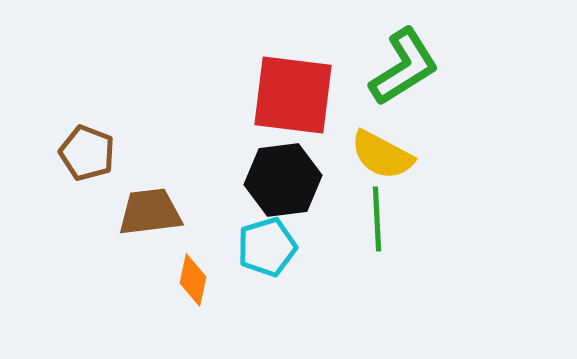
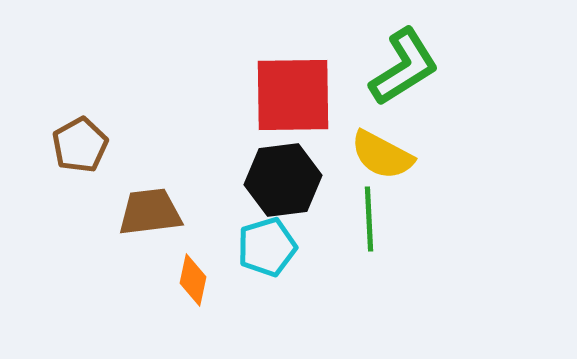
red square: rotated 8 degrees counterclockwise
brown pentagon: moved 7 px left, 8 px up; rotated 22 degrees clockwise
green line: moved 8 px left
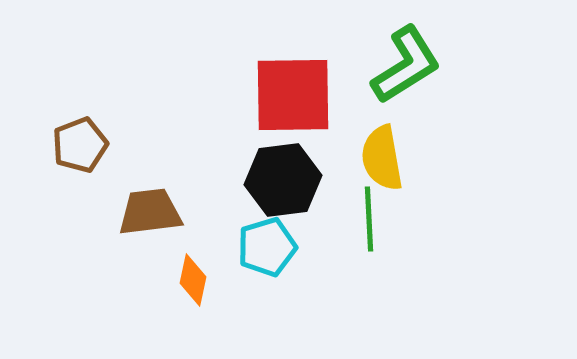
green L-shape: moved 2 px right, 2 px up
brown pentagon: rotated 8 degrees clockwise
yellow semicircle: moved 3 px down; rotated 52 degrees clockwise
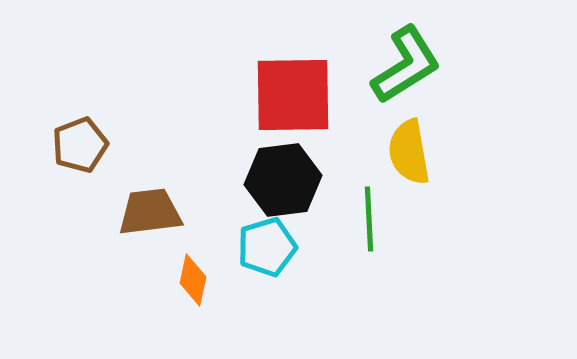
yellow semicircle: moved 27 px right, 6 px up
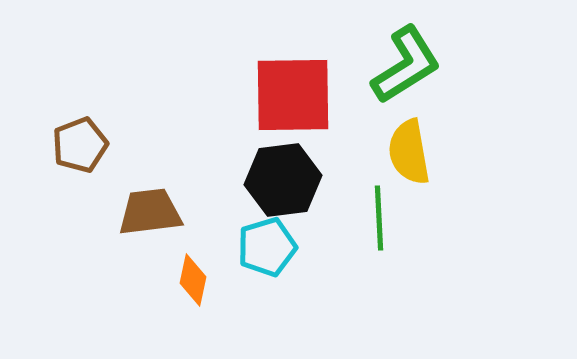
green line: moved 10 px right, 1 px up
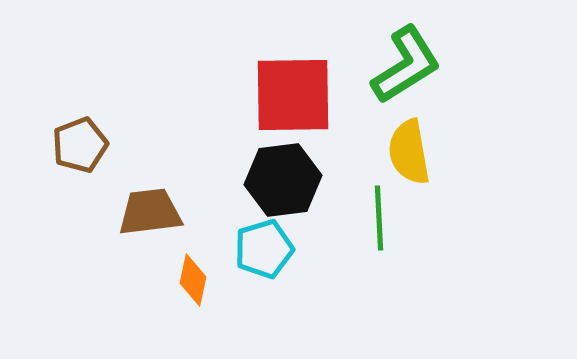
cyan pentagon: moved 3 px left, 2 px down
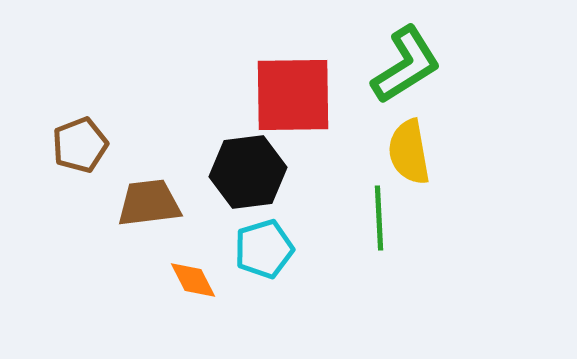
black hexagon: moved 35 px left, 8 px up
brown trapezoid: moved 1 px left, 9 px up
orange diamond: rotated 39 degrees counterclockwise
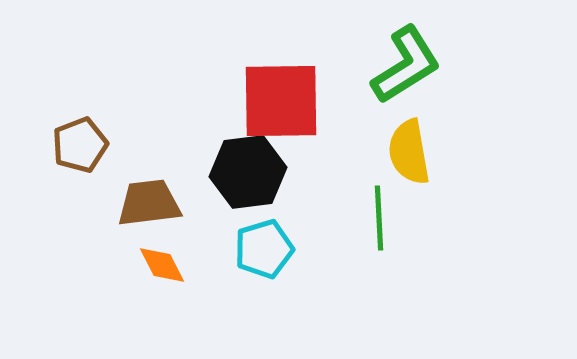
red square: moved 12 px left, 6 px down
orange diamond: moved 31 px left, 15 px up
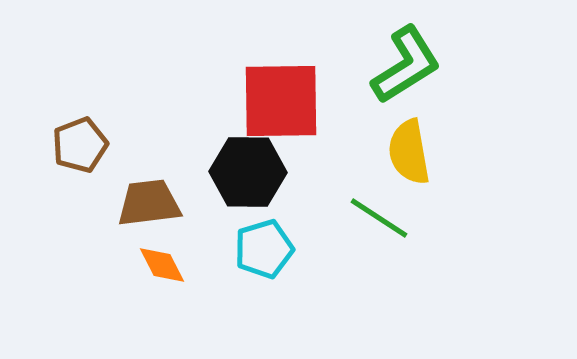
black hexagon: rotated 8 degrees clockwise
green line: rotated 54 degrees counterclockwise
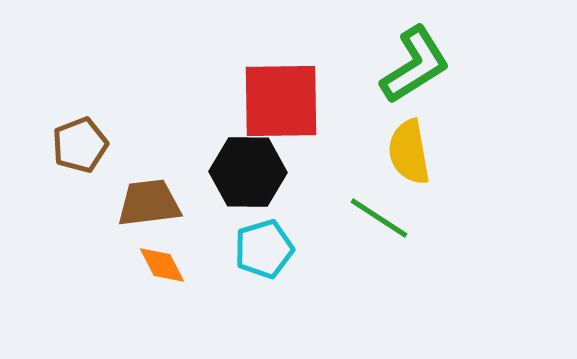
green L-shape: moved 9 px right
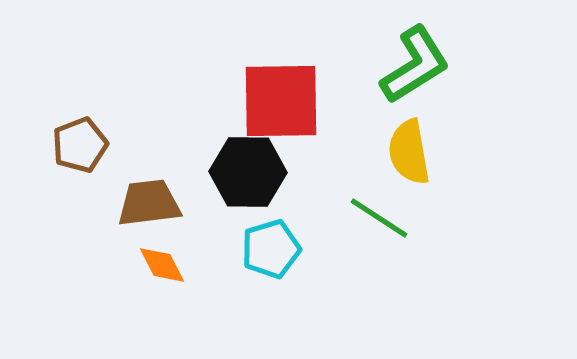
cyan pentagon: moved 7 px right
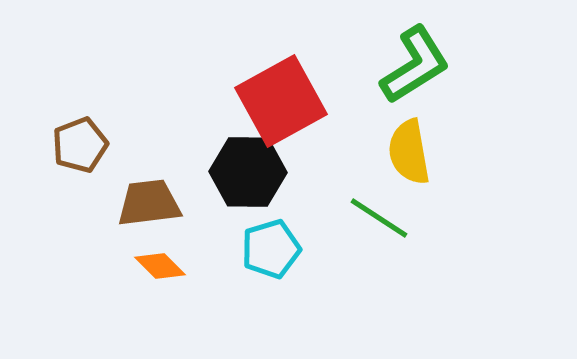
red square: rotated 28 degrees counterclockwise
orange diamond: moved 2 px left, 1 px down; rotated 18 degrees counterclockwise
